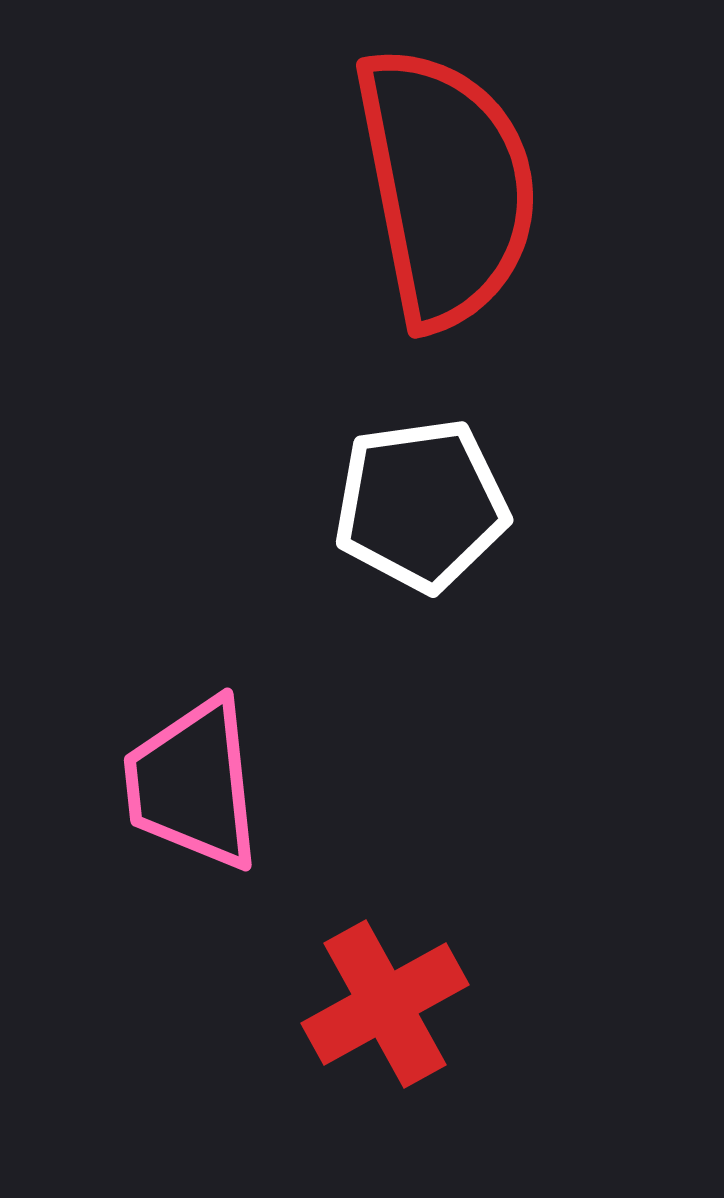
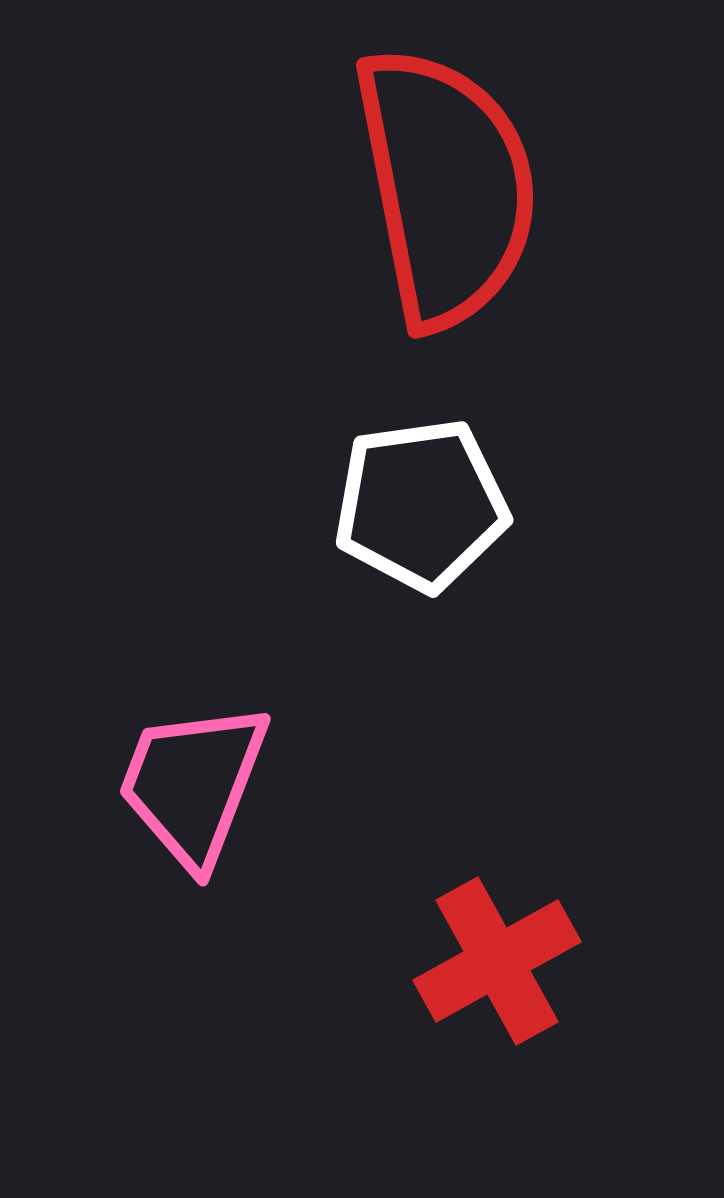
pink trapezoid: rotated 27 degrees clockwise
red cross: moved 112 px right, 43 px up
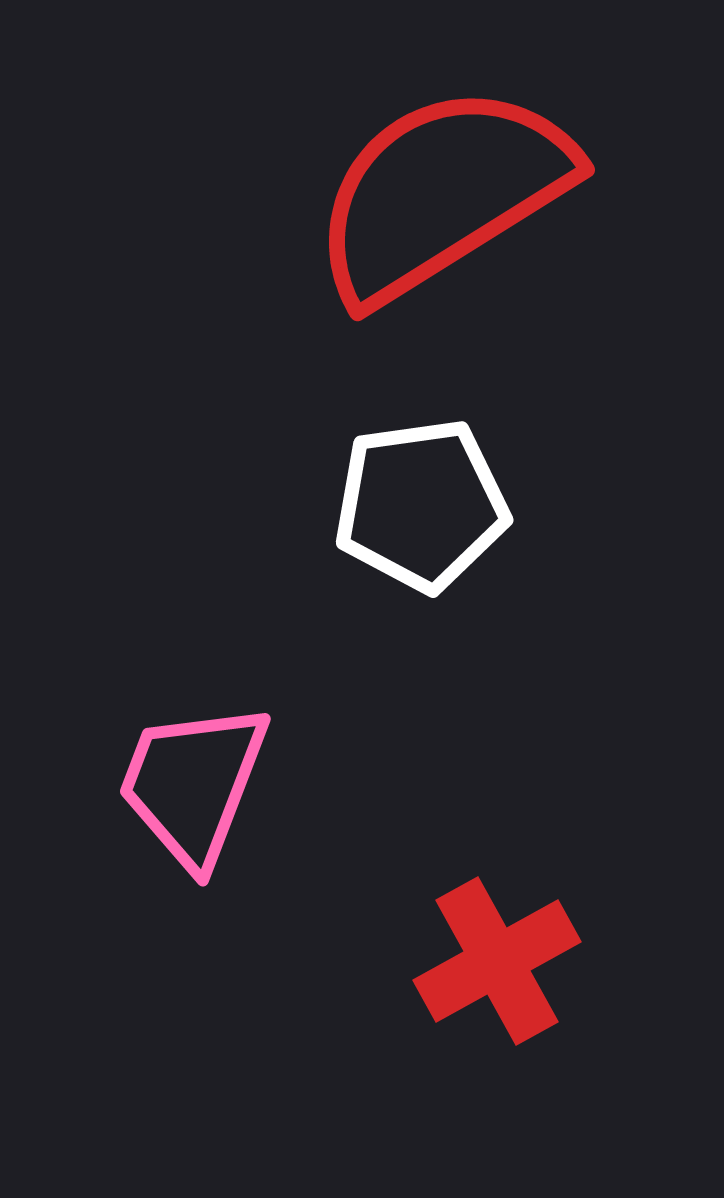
red semicircle: moved 4 px left, 6 px down; rotated 111 degrees counterclockwise
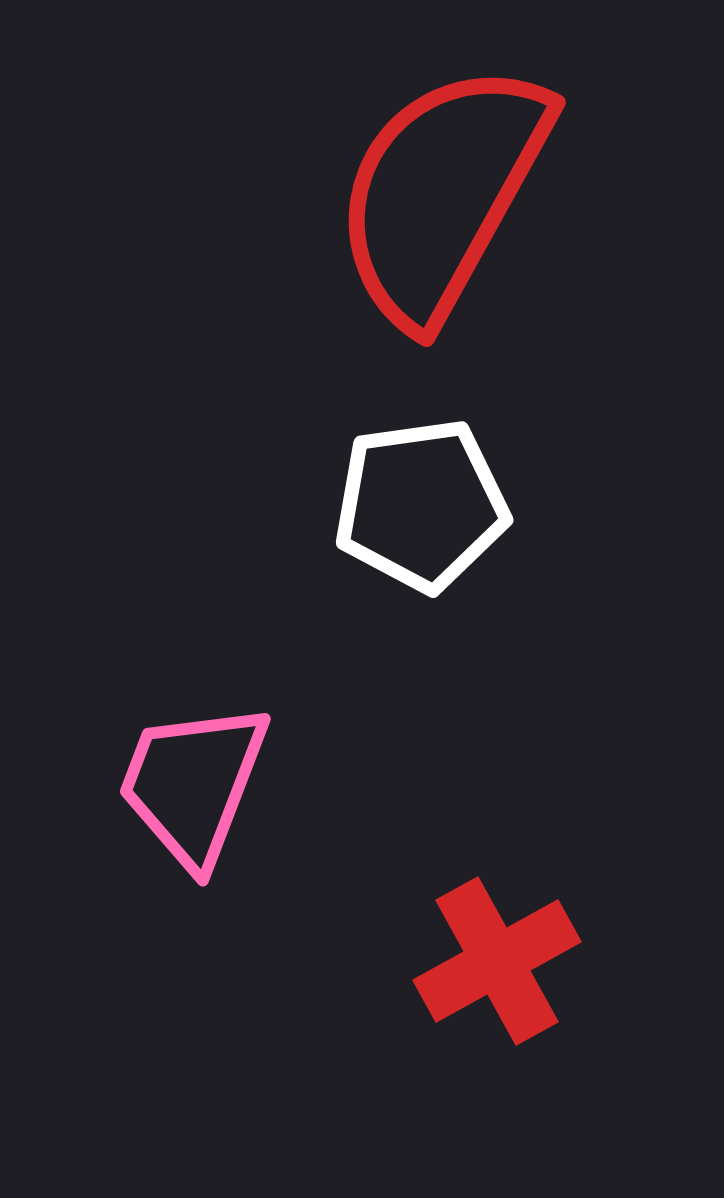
red semicircle: rotated 29 degrees counterclockwise
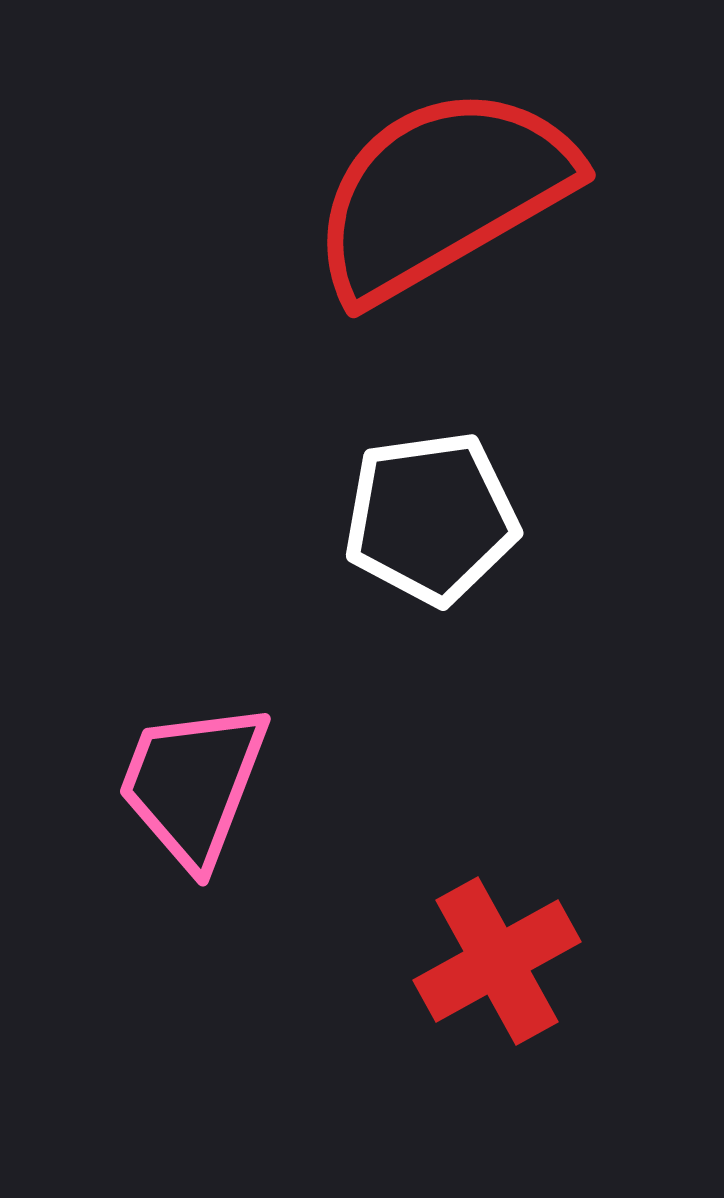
red semicircle: rotated 31 degrees clockwise
white pentagon: moved 10 px right, 13 px down
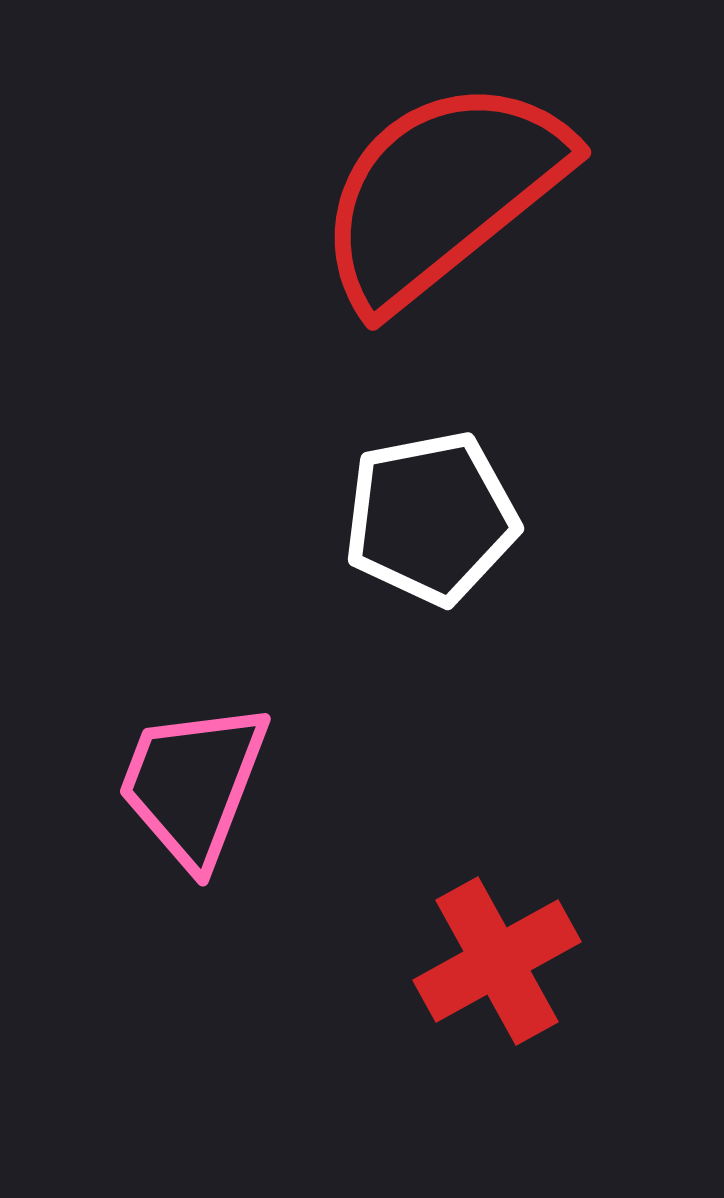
red semicircle: rotated 9 degrees counterclockwise
white pentagon: rotated 3 degrees counterclockwise
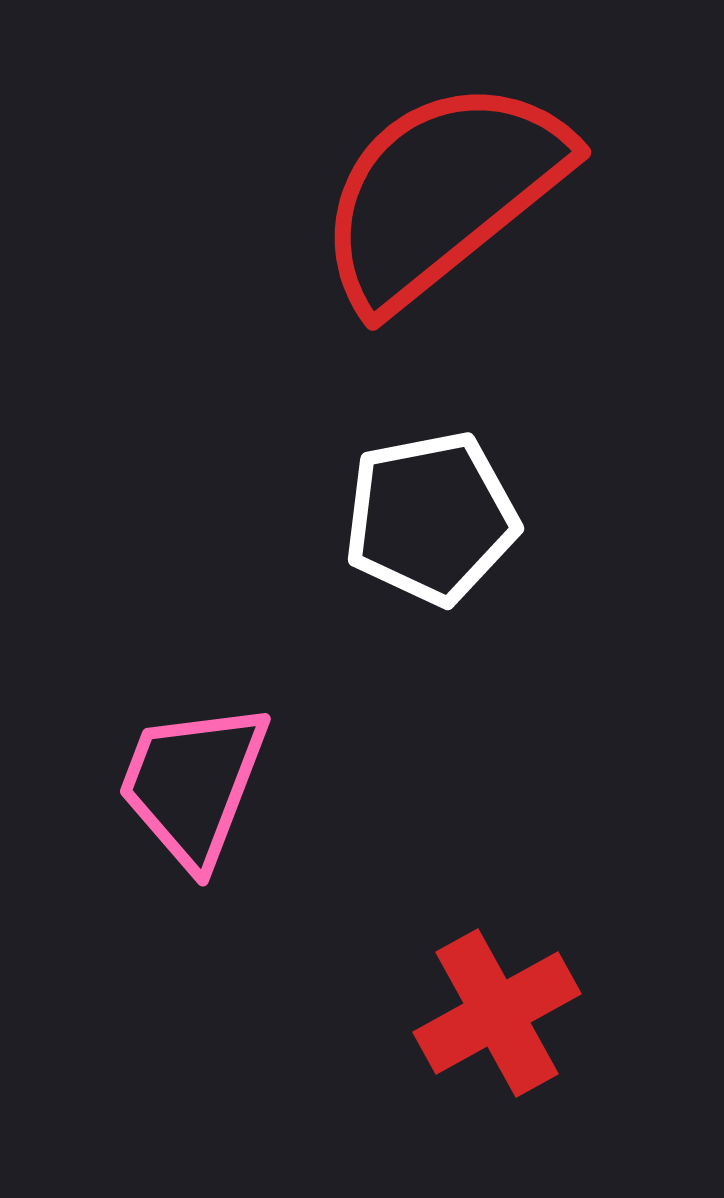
red cross: moved 52 px down
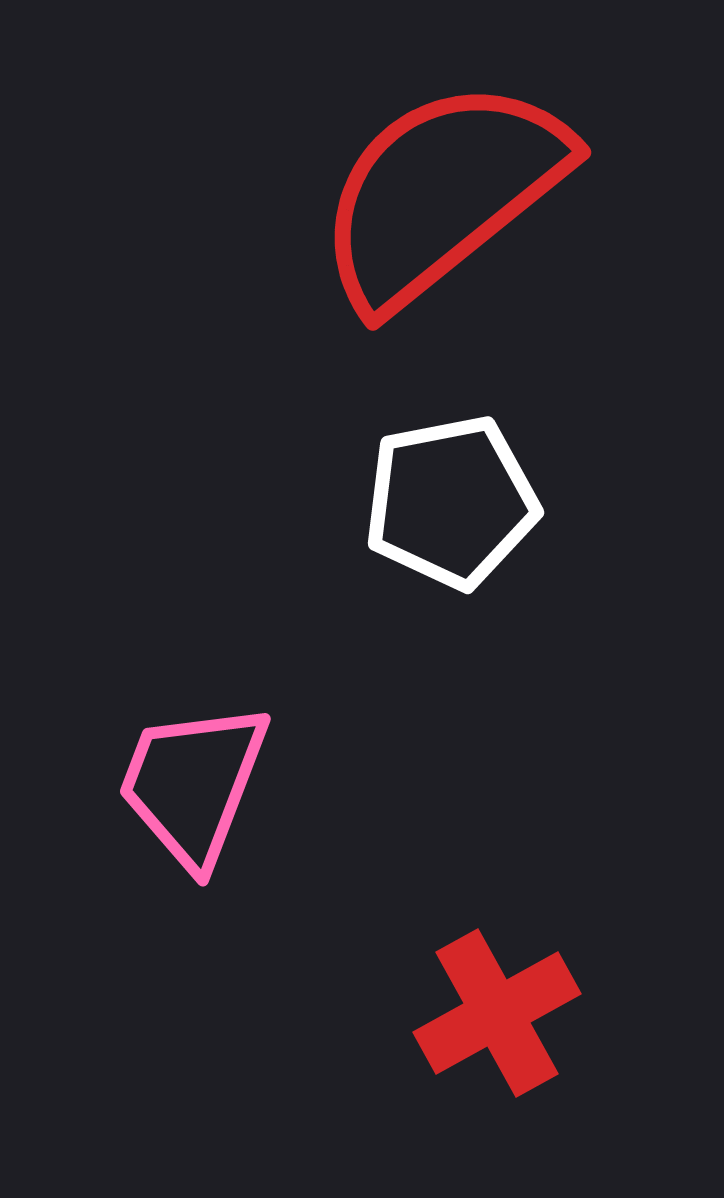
white pentagon: moved 20 px right, 16 px up
